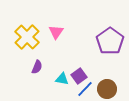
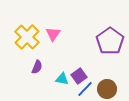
pink triangle: moved 3 px left, 2 px down
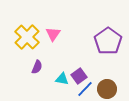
purple pentagon: moved 2 px left
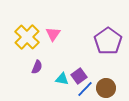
brown circle: moved 1 px left, 1 px up
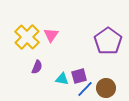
pink triangle: moved 2 px left, 1 px down
purple square: rotated 21 degrees clockwise
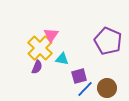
yellow cross: moved 13 px right, 11 px down
purple pentagon: rotated 12 degrees counterclockwise
cyan triangle: moved 20 px up
brown circle: moved 1 px right
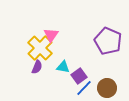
cyan triangle: moved 1 px right, 8 px down
purple square: rotated 21 degrees counterclockwise
blue line: moved 1 px left, 1 px up
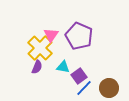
purple pentagon: moved 29 px left, 5 px up
brown circle: moved 2 px right
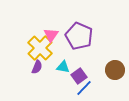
brown circle: moved 6 px right, 18 px up
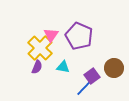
brown circle: moved 1 px left, 2 px up
purple square: moved 13 px right
